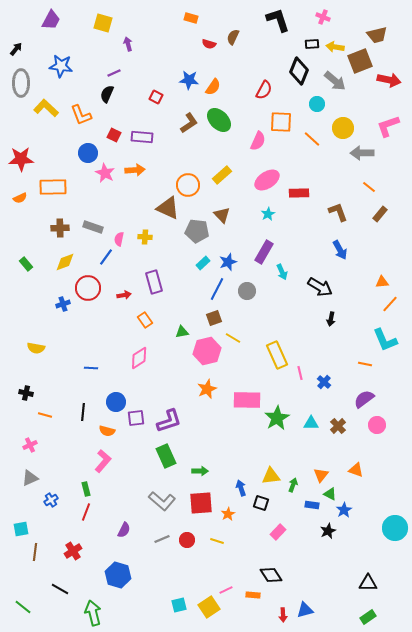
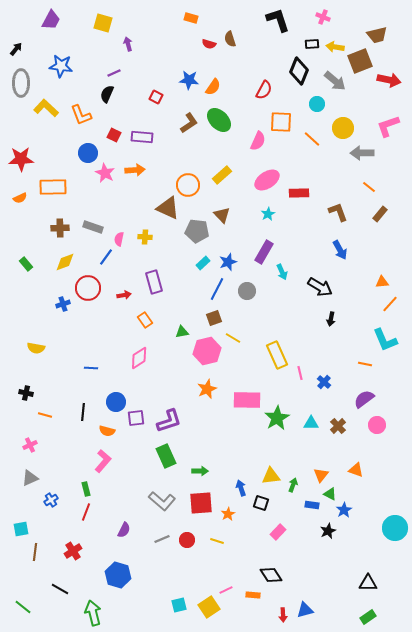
brown semicircle at (233, 37): moved 3 px left, 2 px down; rotated 42 degrees counterclockwise
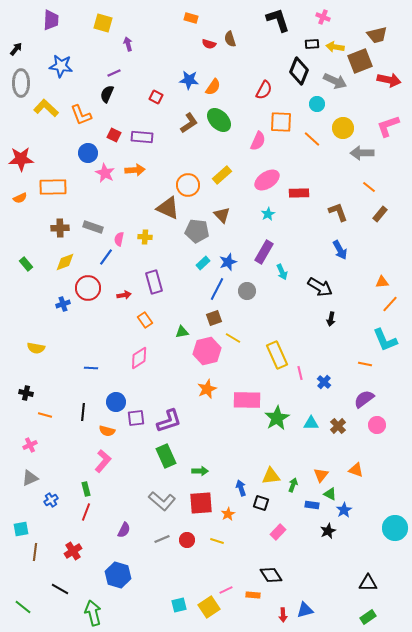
purple trapezoid at (51, 20): rotated 25 degrees counterclockwise
gray arrow at (335, 81): rotated 15 degrees counterclockwise
